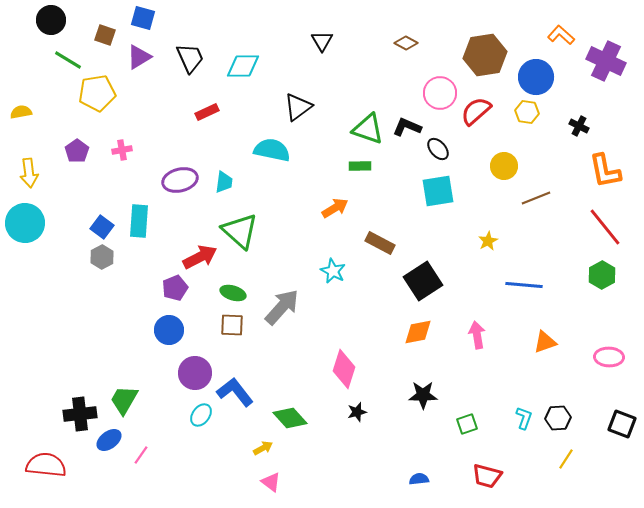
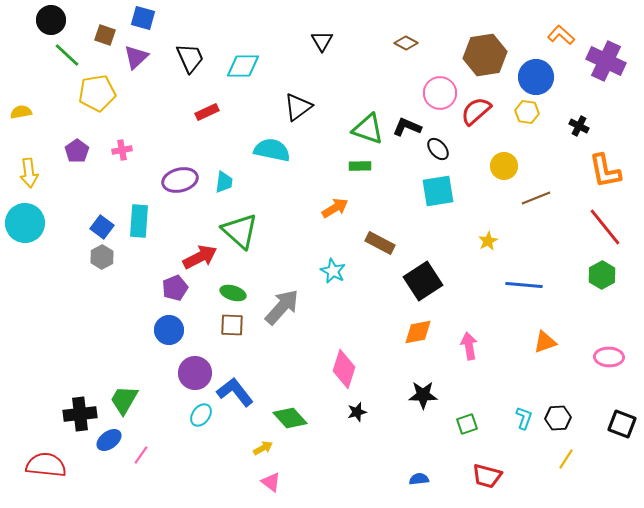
purple triangle at (139, 57): moved 3 px left; rotated 12 degrees counterclockwise
green line at (68, 60): moved 1 px left, 5 px up; rotated 12 degrees clockwise
pink arrow at (477, 335): moved 8 px left, 11 px down
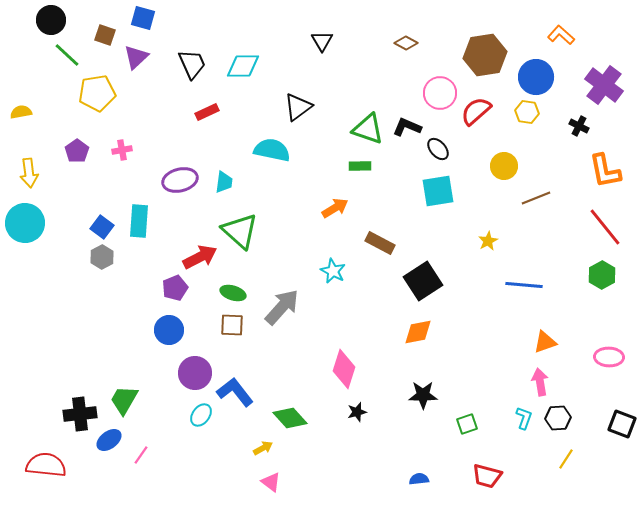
black trapezoid at (190, 58): moved 2 px right, 6 px down
purple cross at (606, 61): moved 2 px left, 24 px down; rotated 12 degrees clockwise
pink arrow at (469, 346): moved 71 px right, 36 px down
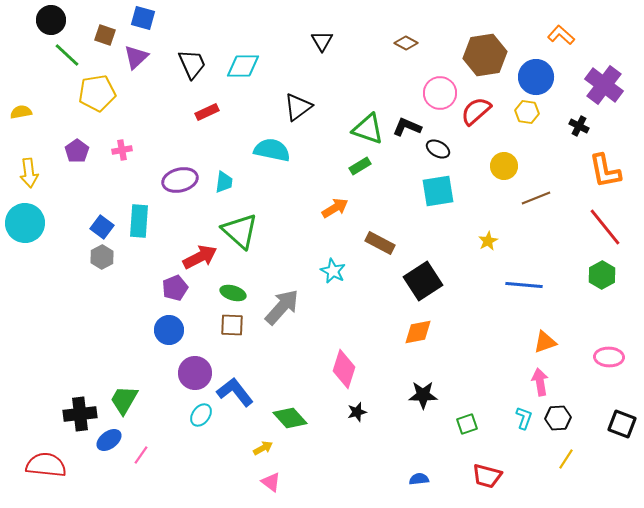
black ellipse at (438, 149): rotated 20 degrees counterclockwise
green rectangle at (360, 166): rotated 30 degrees counterclockwise
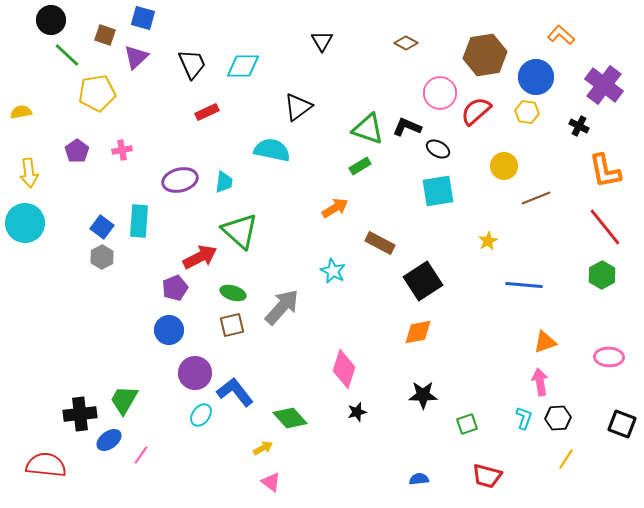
brown square at (232, 325): rotated 15 degrees counterclockwise
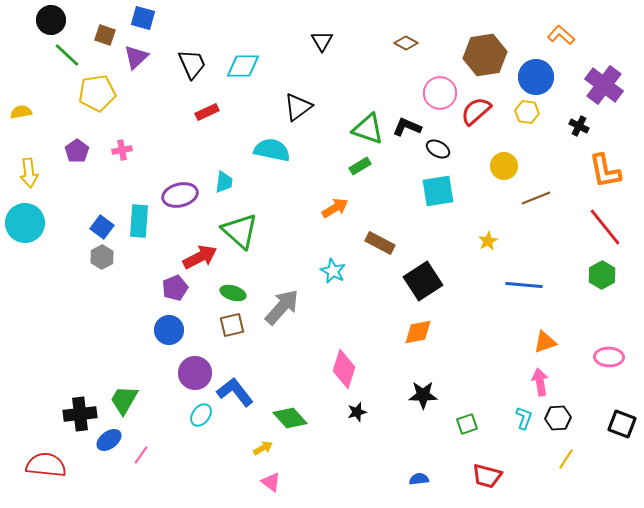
purple ellipse at (180, 180): moved 15 px down
